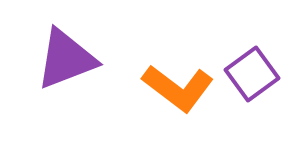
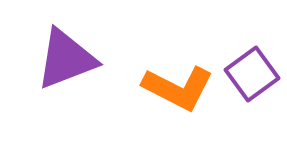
orange L-shape: rotated 10 degrees counterclockwise
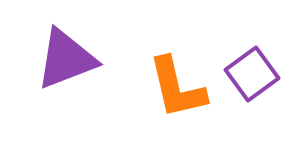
orange L-shape: moved 1 px left; rotated 50 degrees clockwise
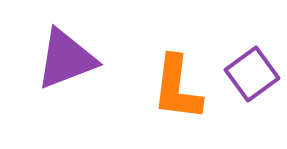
orange L-shape: rotated 20 degrees clockwise
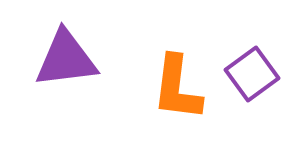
purple triangle: rotated 14 degrees clockwise
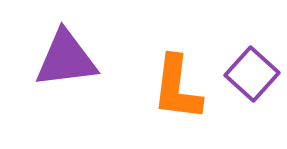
purple square: rotated 12 degrees counterclockwise
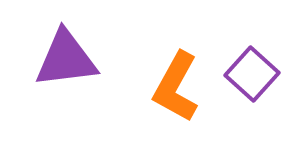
orange L-shape: moved 1 px left, 1 px up; rotated 22 degrees clockwise
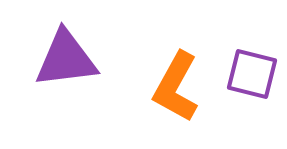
purple square: rotated 28 degrees counterclockwise
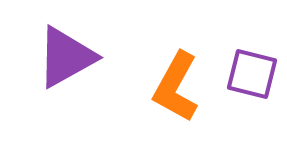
purple triangle: moved 2 px up; rotated 22 degrees counterclockwise
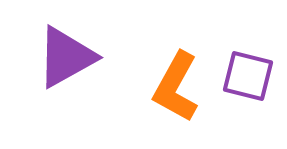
purple square: moved 4 px left, 2 px down
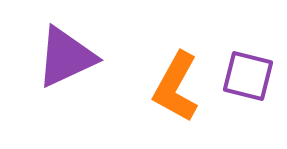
purple triangle: rotated 4 degrees clockwise
